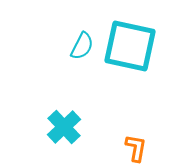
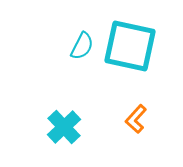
orange L-shape: moved 29 px up; rotated 148 degrees counterclockwise
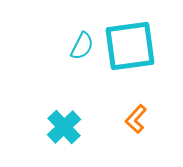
cyan square: rotated 20 degrees counterclockwise
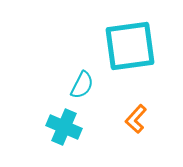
cyan semicircle: moved 39 px down
cyan cross: rotated 24 degrees counterclockwise
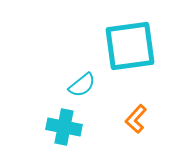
cyan semicircle: rotated 24 degrees clockwise
cyan cross: rotated 12 degrees counterclockwise
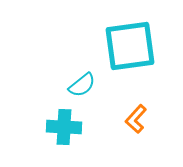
cyan cross: rotated 8 degrees counterclockwise
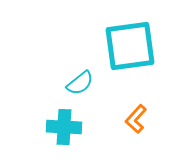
cyan semicircle: moved 2 px left, 2 px up
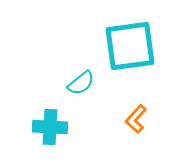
cyan semicircle: moved 1 px right
cyan cross: moved 14 px left
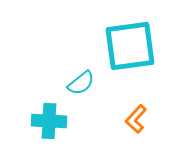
cyan cross: moved 1 px left, 6 px up
